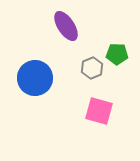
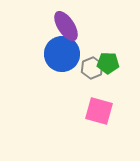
green pentagon: moved 9 px left, 9 px down
blue circle: moved 27 px right, 24 px up
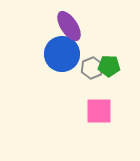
purple ellipse: moved 3 px right
green pentagon: moved 1 px right, 3 px down
pink square: rotated 16 degrees counterclockwise
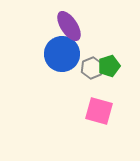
green pentagon: rotated 20 degrees counterclockwise
pink square: rotated 16 degrees clockwise
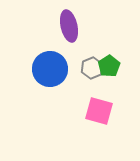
purple ellipse: rotated 20 degrees clockwise
blue circle: moved 12 px left, 15 px down
green pentagon: rotated 15 degrees counterclockwise
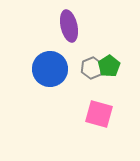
pink square: moved 3 px down
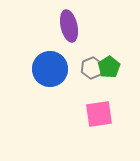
green pentagon: moved 1 px down
pink square: rotated 24 degrees counterclockwise
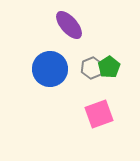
purple ellipse: moved 1 px up; rotated 28 degrees counterclockwise
pink square: rotated 12 degrees counterclockwise
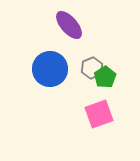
green pentagon: moved 4 px left, 10 px down
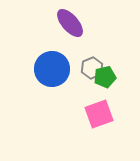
purple ellipse: moved 1 px right, 2 px up
blue circle: moved 2 px right
green pentagon: rotated 20 degrees clockwise
